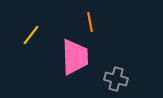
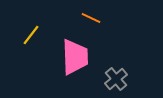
orange line: moved 1 px right, 4 px up; rotated 54 degrees counterclockwise
gray cross: rotated 35 degrees clockwise
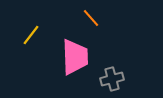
orange line: rotated 24 degrees clockwise
gray cross: moved 4 px left; rotated 25 degrees clockwise
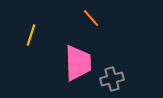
yellow line: rotated 20 degrees counterclockwise
pink trapezoid: moved 3 px right, 6 px down
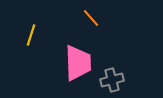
gray cross: moved 1 px down
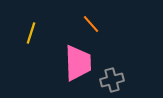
orange line: moved 6 px down
yellow line: moved 2 px up
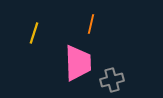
orange line: rotated 54 degrees clockwise
yellow line: moved 3 px right
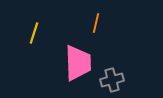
orange line: moved 5 px right, 1 px up
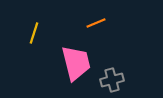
orange line: rotated 54 degrees clockwise
pink trapezoid: moved 2 px left; rotated 12 degrees counterclockwise
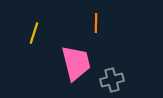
orange line: rotated 66 degrees counterclockwise
